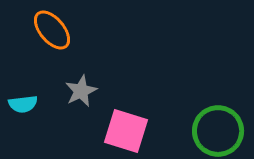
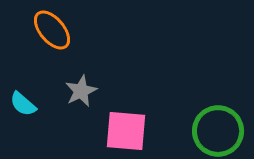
cyan semicircle: rotated 48 degrees clockwise
pink square: rotated 12 degrees counterclockwise
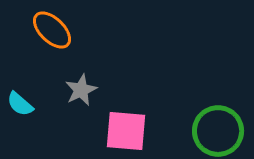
orange ellipse: rotated 6 degrees counterclockwise
gray star: moved 1 px up
cyan semicircle: moved 3 px left
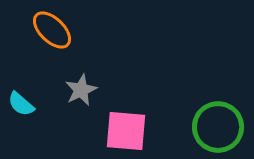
cyan semicircle: moved 1 px right
green circle: moved 4 px up
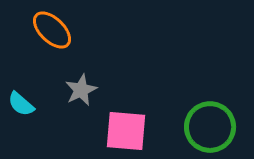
green circle: moved 8 px left
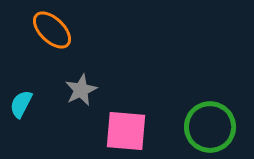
cyan semicircle: rotated 76 degrees clockwise
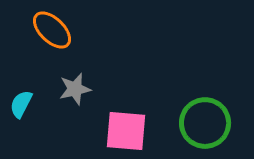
gray star: moved 6 px left, 1 px up; rotated 12 degrees clockwise
green circle: moved 5 px left, 4 px up
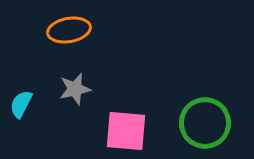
orange ellipse: moved 17 px right; rotated 54 degrees counterclockwise
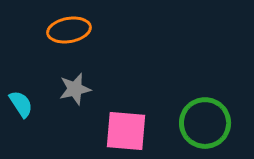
cyan semicircle: rotated 120 degrees clockwise
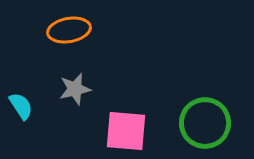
cyan semicircle: moved 2 px down
